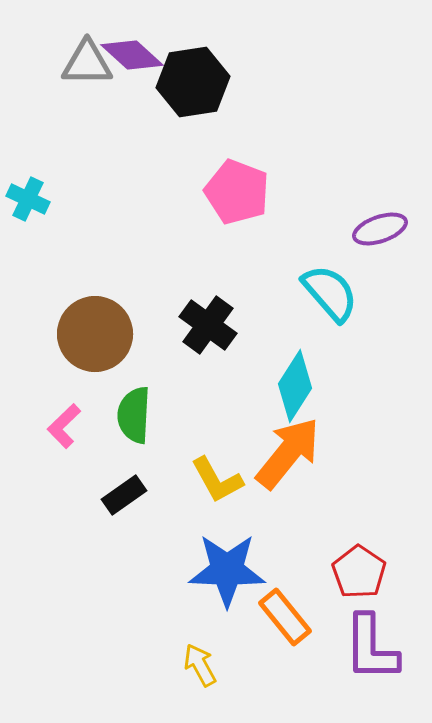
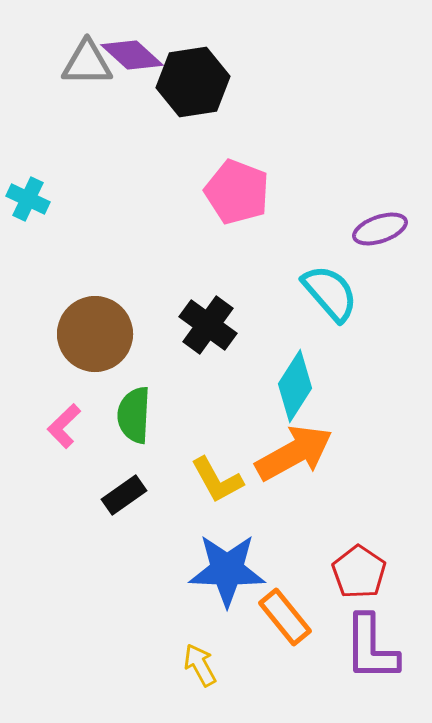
orange arrow: moved 6 px right; rotated 22 degrees clockwise
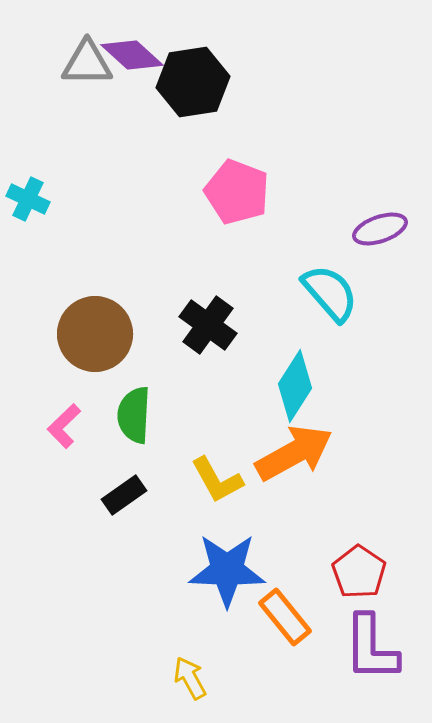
yellow arrow: moved 10 px left, 13 px down
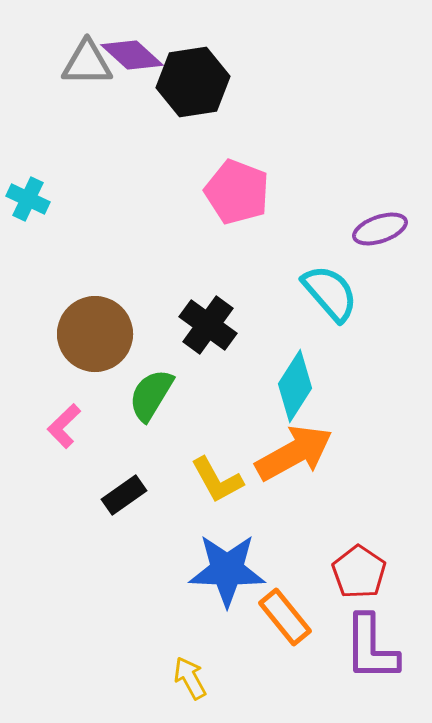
green semicircle: moved 17 px right, 20 px up; rotated 28 degrees clockwise
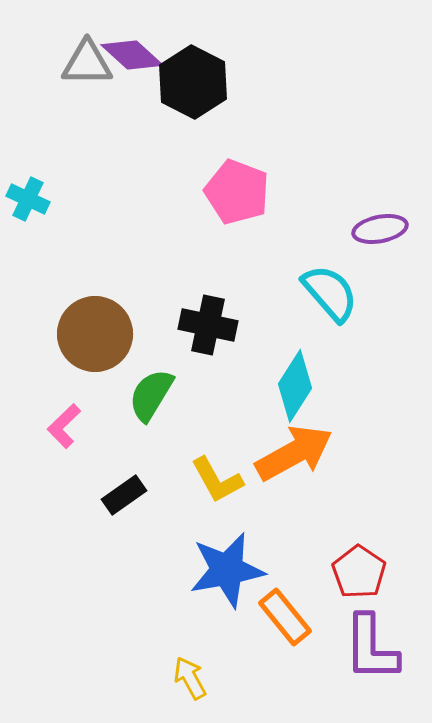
black hexagon: rotated 24 degrees counterclockwise
purple ellipse: rotated 8 degrees clockwise
black cross: rotated 24 degrees counterclockwise
blue star: rotated 12 degrees counterclockwise
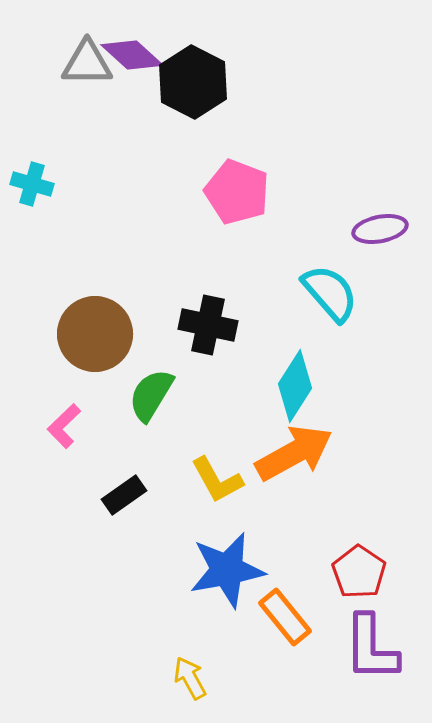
cyan cross: moved 4 px right, 15 px up; rotated 9 degrees counterclockwise
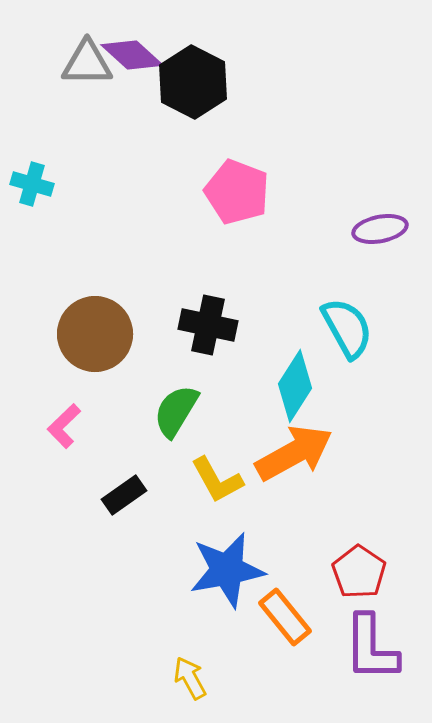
cyan semicircle: moved 17 px right, 35 px down; rotated 12 degrees clockwise
green semicircle: moved 25 px right, 16 px down
